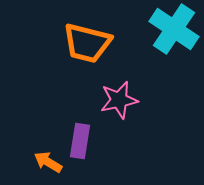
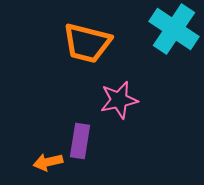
orange arrow: rotated 44 degrees counterclockwise
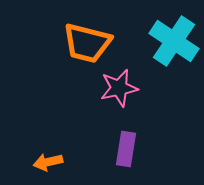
cyan cross: moved 12 px down
pink star: moved 12 px up
purple rectangle: moved 46 px right, 8 px down
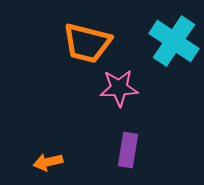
pink star: rotated 9 degrees clockwise
purple rectangle: moved 2 px right, 1 px down
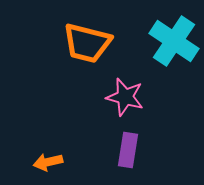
pink star: moved 6 px right, 9 px down; rotated 18 degrees clockwise
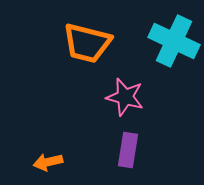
cyan cross: rotated 9 degrees counterclockwise
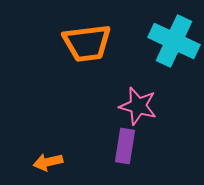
orange trapezoid: rotated 21 degrees counterclockwise
pink star: moved 13 px right, 9 px down
purple rectangle: moved 3 px left, 4 px up
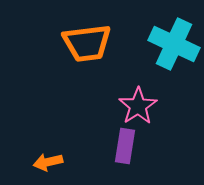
cyan cross: moved 3 px down
pink star: rotated 24 degrees clockwise
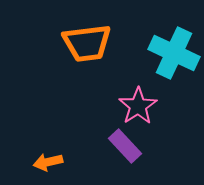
cyan cross: moved 9 px down
purple rectangle: rotated 52 degrees counterclockwise
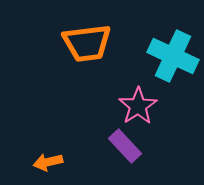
cyan cross: moved 1 px left, 3 px down
